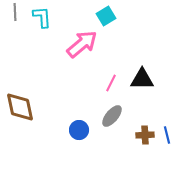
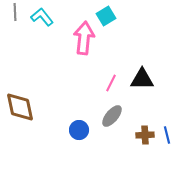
cyan L-shape: rotated 35 degrees counterclockwise
pink arrow: moved 2 px right, 6 px up; rotated 44 degrees counterclockwise
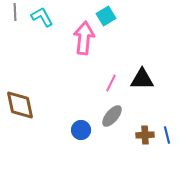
cyan L-shape: rotated 10 degrees clockwise
brown diamond: moved 2 px up
blue circle: moved 2 px right
